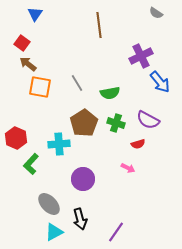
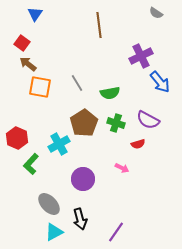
red hexagon: moved 1 px right
cyan cross: rotated 25 degrees counterclockwise
pink arrow: moved 6 px left
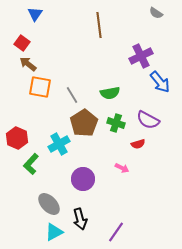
gray line: moved 5 px left, 12 px down
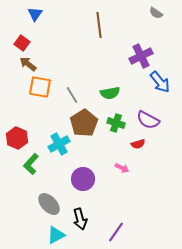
cyan triangle: moved 2 px right, 3 px down
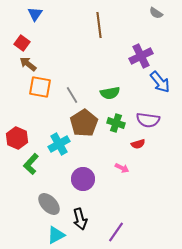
purple semicircle: rotated 20 degrees counterclockwise
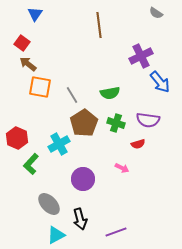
purple line: rotated 35 degrees clockwise
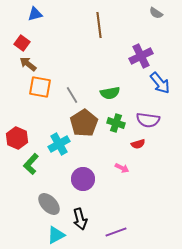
blue triangle: rotated 42 degrees clockwise
blue arrow: moved 1 px down
